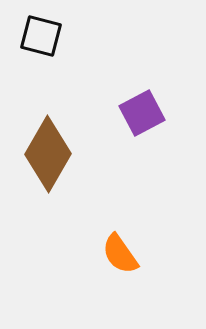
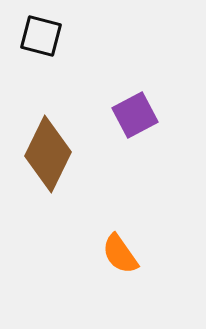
purple square: moved 7 px left, 2 px down
brown diamond: rotated 4 degrees counterclockwise
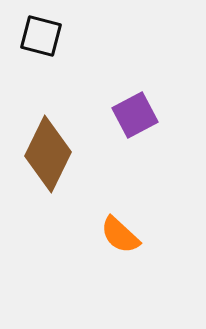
orange semicircle: moved 19 px up; rotated 12 degrees counterclockwise
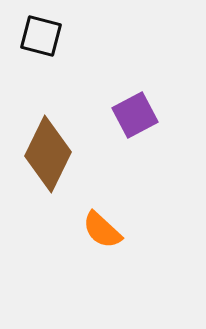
orange semicircle: moved 18 px left, 5 px up
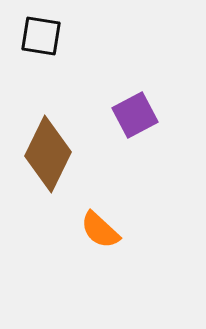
black square: rotated 6 degrees counterclockwise
orange semicircle: moved 2 px left
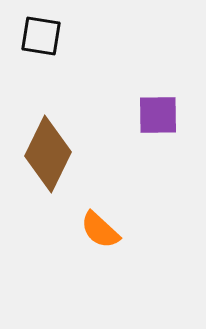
purple square: moved 23 px right; rotated 27 degrees clockwise
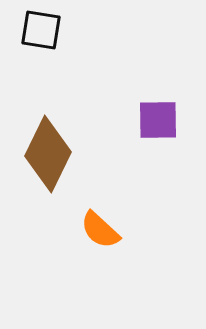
black square: moved 6 px up
purple square: moved 5 px down
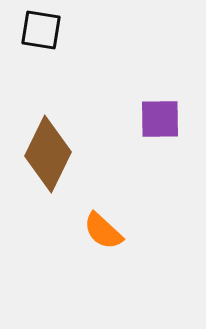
purple square: moved 2 px right, 1 px up
orange semicircle: moved 3 px right, 1 px down
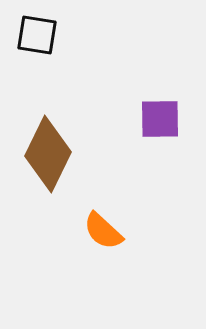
black square: moved 4 px left, 5 px down
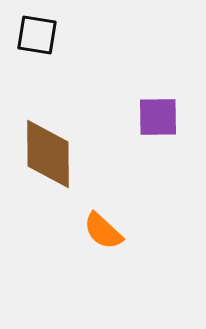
purple square: moved 2 px left, 2 px up
brown diamond: rotated 26 degrees counterclockwise
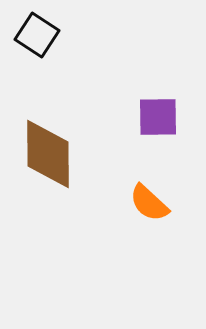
black square: rotated 24 degrees clockwise
orange semicircle: moved 46 px right, 28 px up
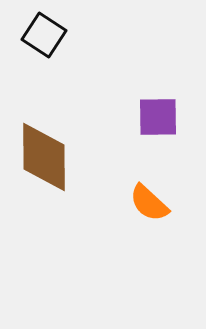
black square: moved 7 px right
brown diamond: moved 4 px left, 3 px down
